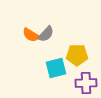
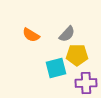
gray semicircle: moved 21 px right
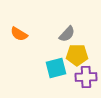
orange semicircle: moved 12 px left, 1 px up
purple cross: moved 6 px up
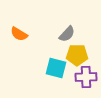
cyan square: rotated 30 degrees clockwise
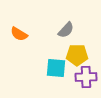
gray semicircle: moved 1 px left, 4 px up
cyan square: rotated 10 degrees counterclockwise
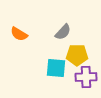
gray semicircle: moved 3 px left, 2 px down
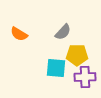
purple cross: moved 1 px left
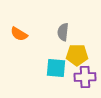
gray semicircle: rotated 144 degrees clockwise
